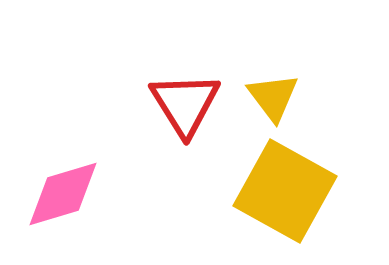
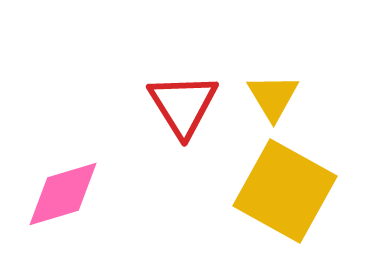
yellow triangle: rotated 6 degrees clockwise
red triangle: moved 2 px left, 1 px down
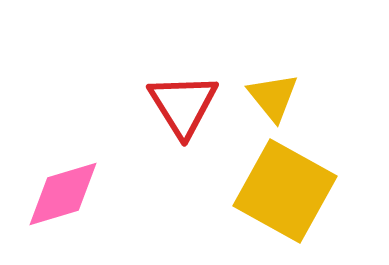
yellow triangle: rotated 8 degrees counterclockwise
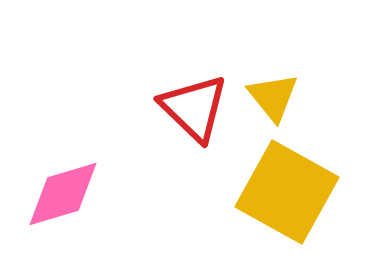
red triangle: moved 11 px right, 3 px down; rotated 14 degrees counterclockwise
yellow square: moved 2 px right, 1 px down
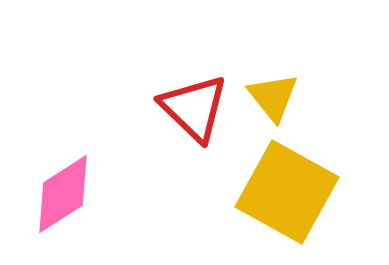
pink diamond: rotated 16 degrees counterclockwise
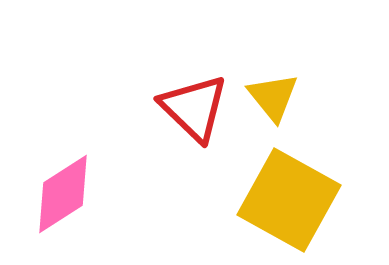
yellow square: moved 2 px right, 8 px down
